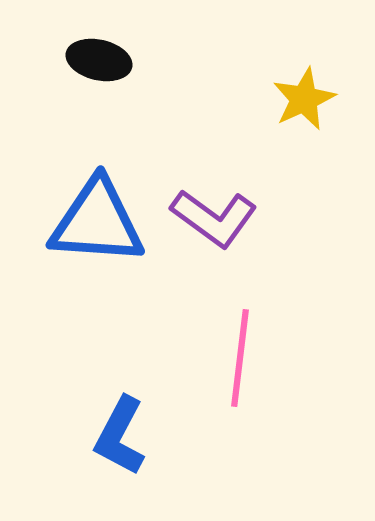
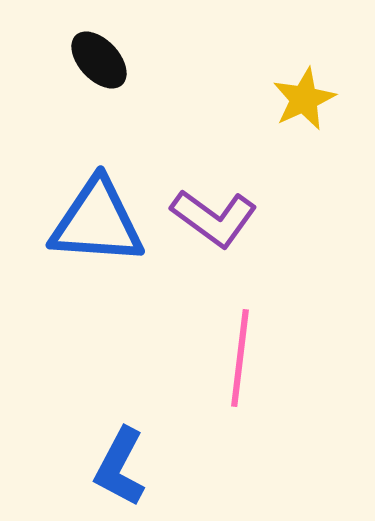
black ellipse: rotated 34 degrees clockwise
blue L-shape: moved 31 px down
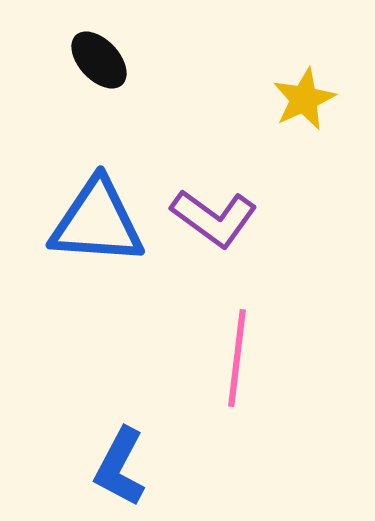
pink line: moved 3 px left
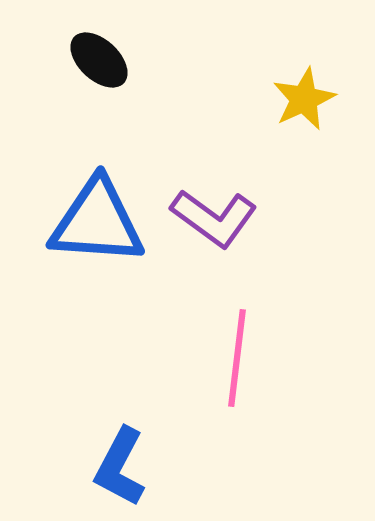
black ellipse: rotated 4 degrees counterclockwise
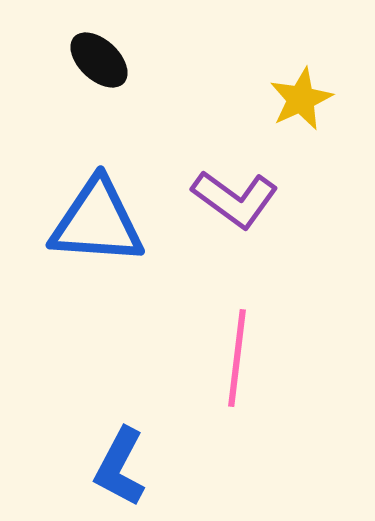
yellow star: moved 3 px left
purple L-shape: moved 21 px right, 19 px up
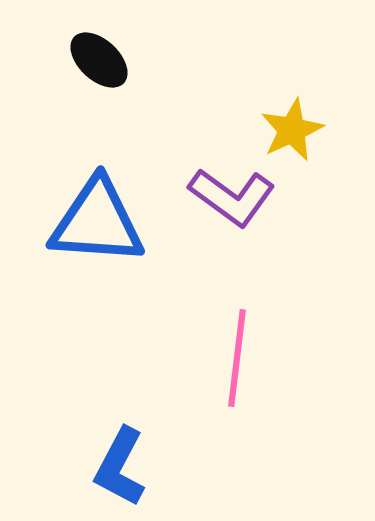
yellow star: moved 9 px left, 31 px down
purple L-shape: moved 3 px left, 2 px up
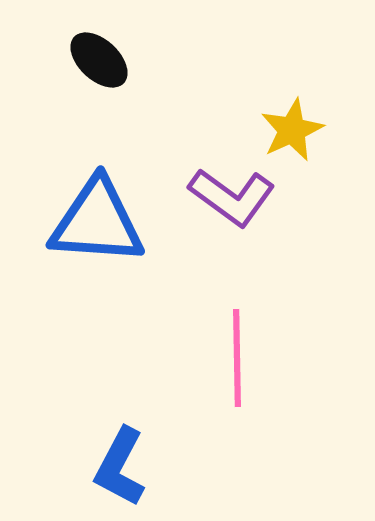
pink line: rotated 8 degrees counterclockwise
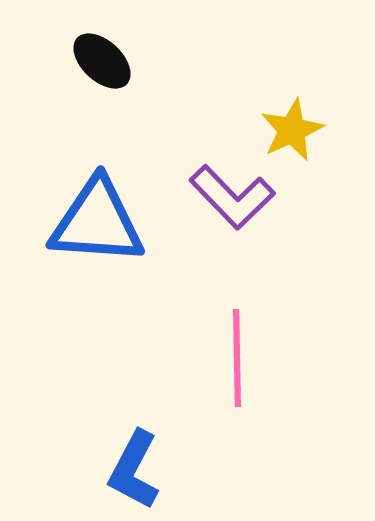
black ellipse: moved 3 px right, 1 px down
purple L-shape: rotated 10 degrees clockwise
blue L-shape: moved 14 px right, 3 px down
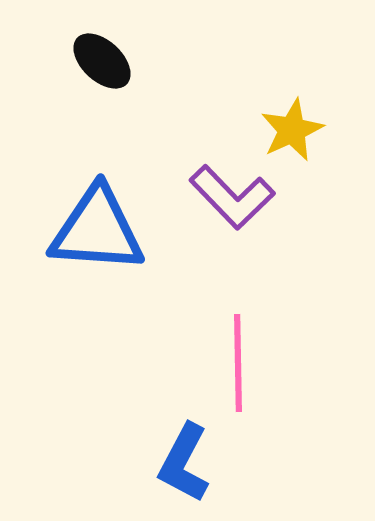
blue triangle: moved 8 px down
pink line: moved 1 px right, 5 px down
blue L-shape: moved 50 px right, 7 px up
